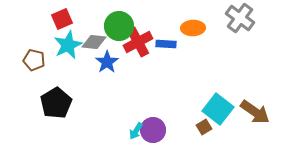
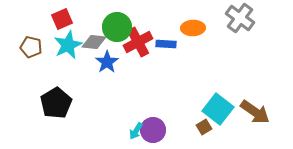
green circle: moved 2 px left, 1 px down
brown pentagon: moved 3 px left, 13 px up
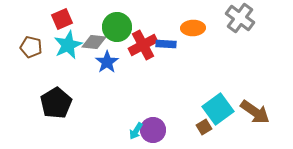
red cross: moved 5 px right, 3 px down
cyan square: rotated 16 degrees clockwise
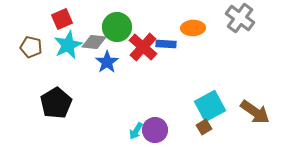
red cross: moved 2 px down; rotated 20 degrees counterclockwise
cyan square: moved 8 px left, 3 px up; rotated 8 degrees clockwise
purple circle: moved 2 px right
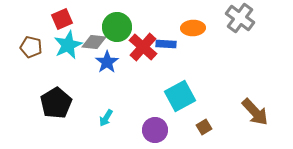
cyan square: moved 30 px left, 10 px up
brown arrow: rotated 12 degrees clockwise
cyan arrow: moved 30 px left, 13 px up
